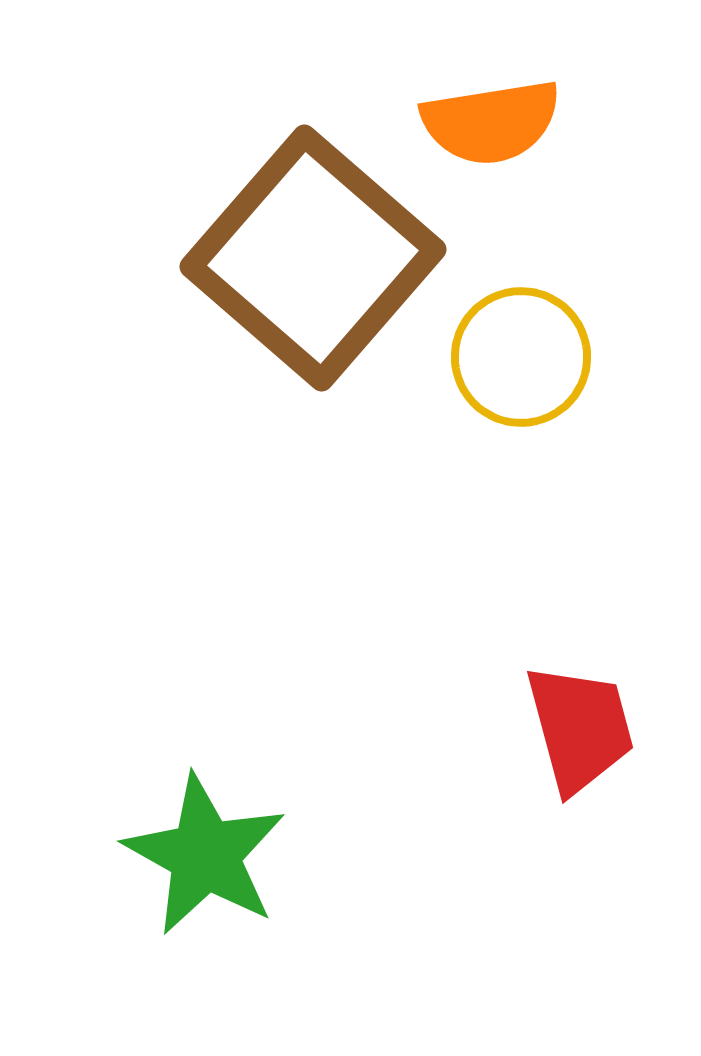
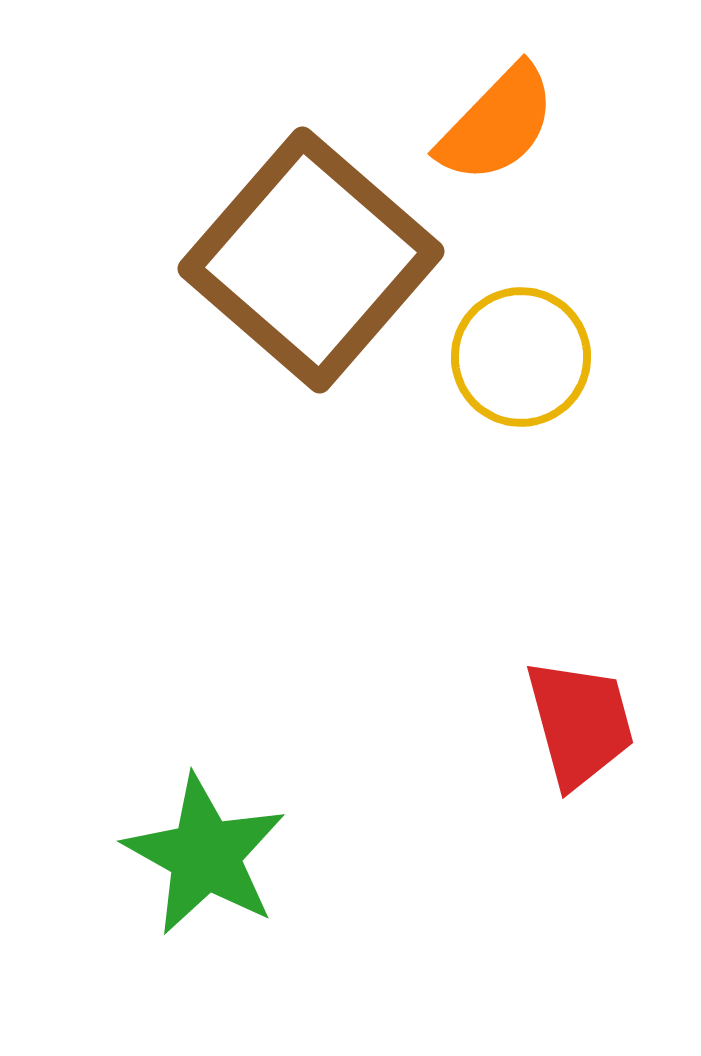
orange semicircle: moved 6 px right, 2 px down; rotated 37 degrees counterclockwise
brown square: moved 2 px left, 2 px down
red trapezoid: moved 5 px up
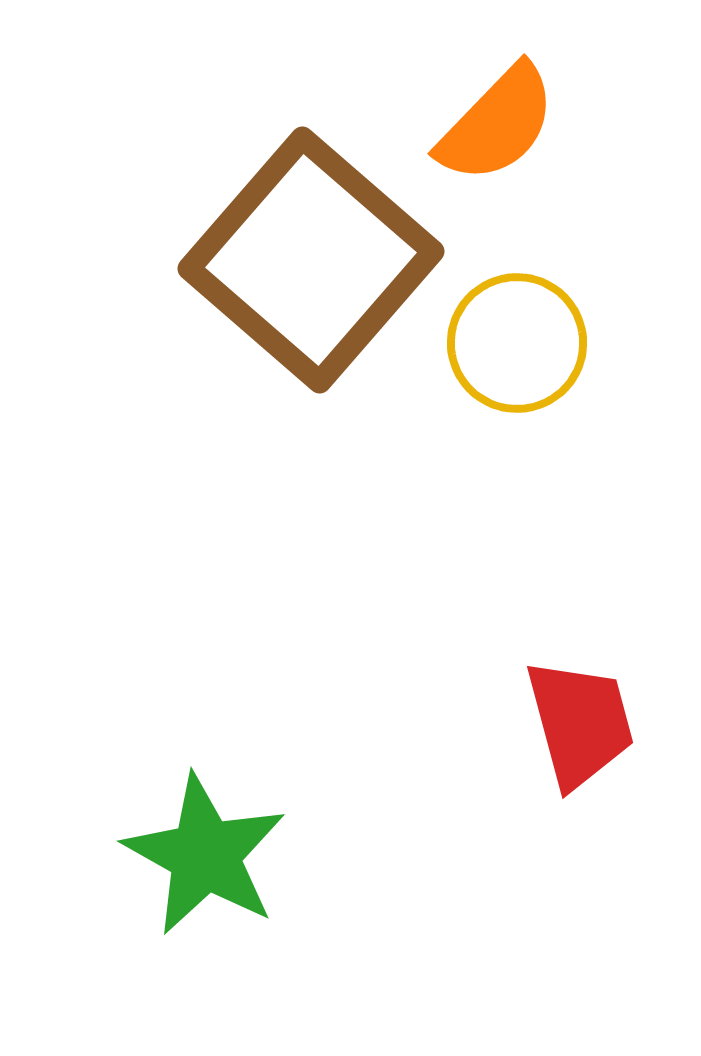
yellow circle: moved 4 px left, 14 px up
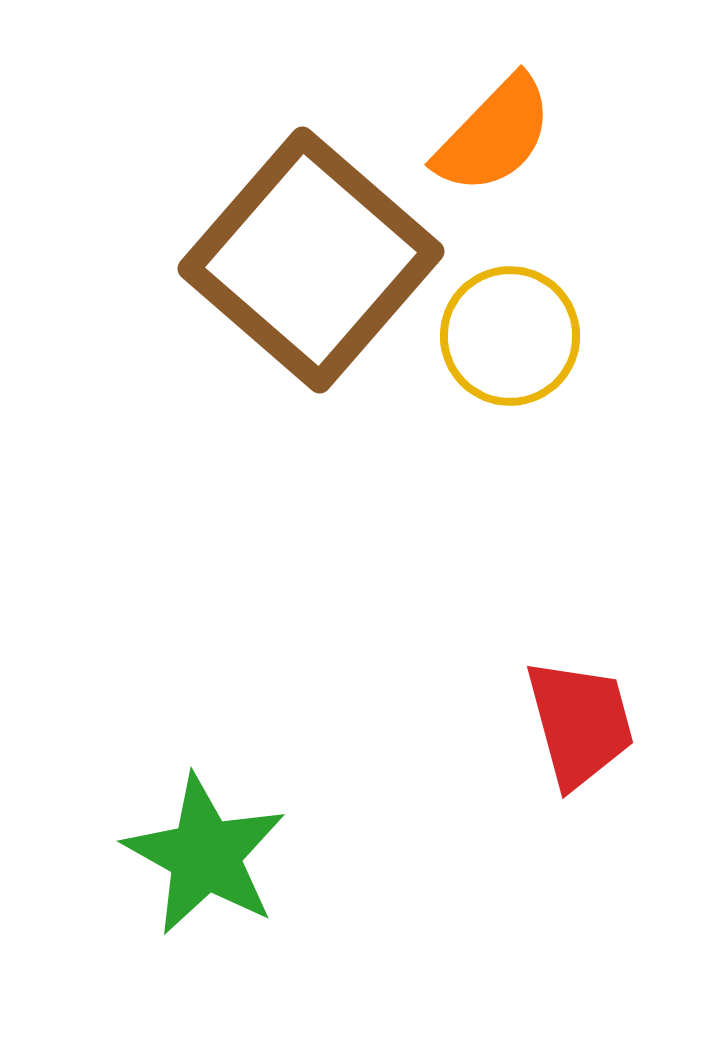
orange semicircle: moved 3 px left, 11 px down
yellow circle: moved 7 px left, 7 px up
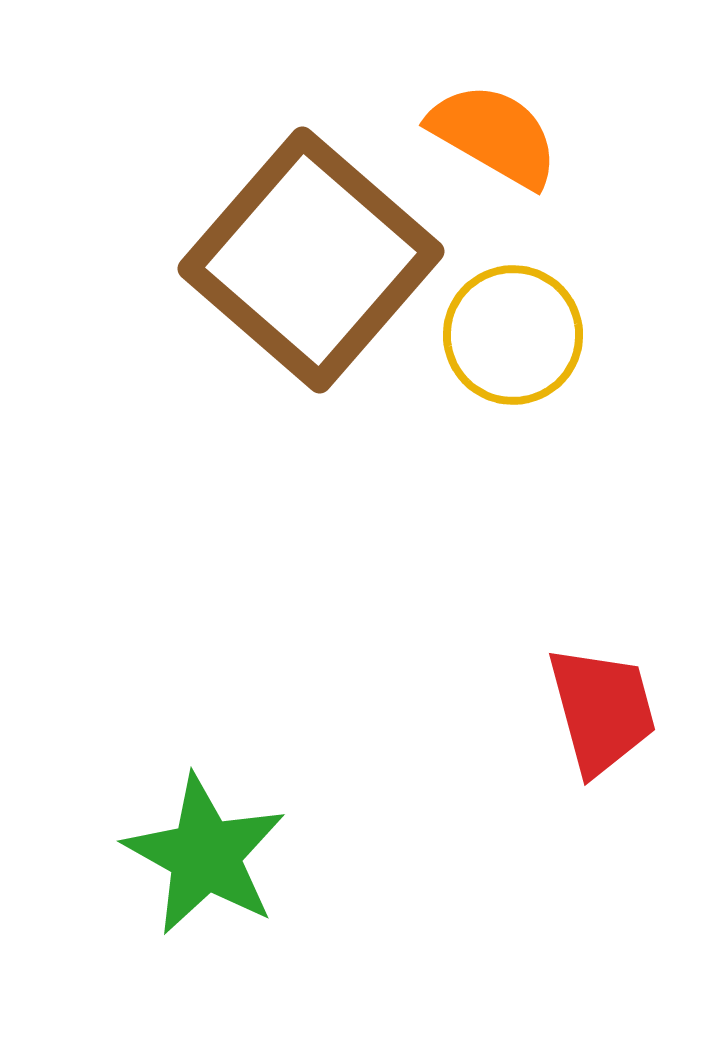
orange semicircle: rotated 104 degrees counterclockwise
yellow circle: moved 3 px right, 1 px up
red trapezoid: moved 22 px right, 13 px up
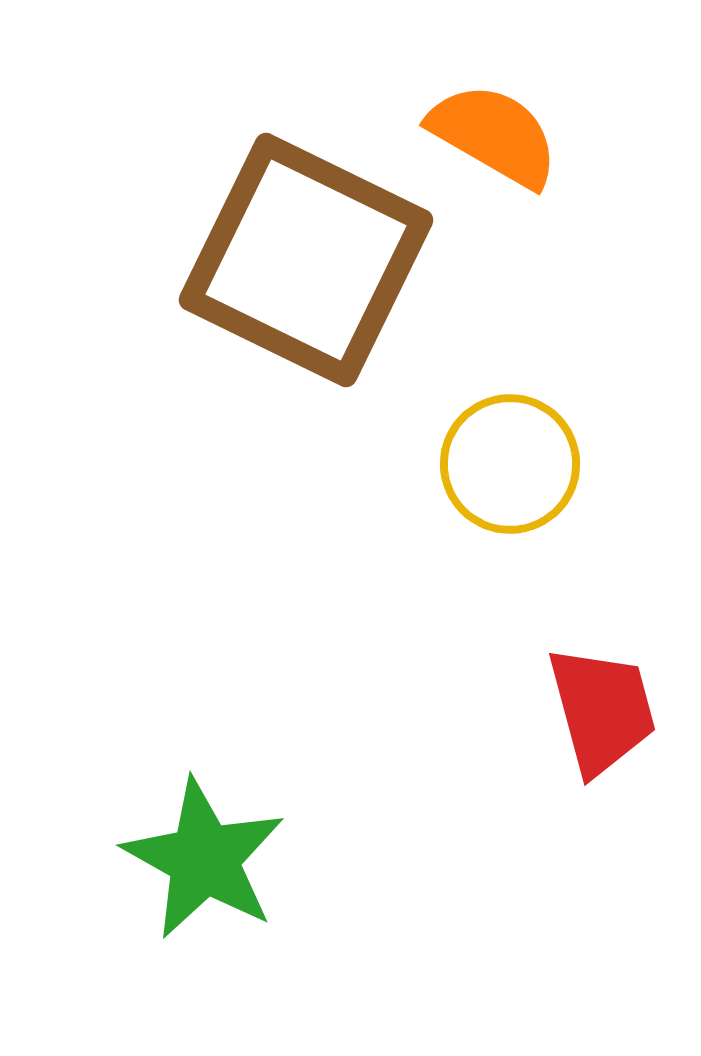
brown square: moved 5 px left; rotated 15 degrees counterclockwise
yellow circle: moved 3 px left, 129 px down
green star: moved 1 px left, 4 px down
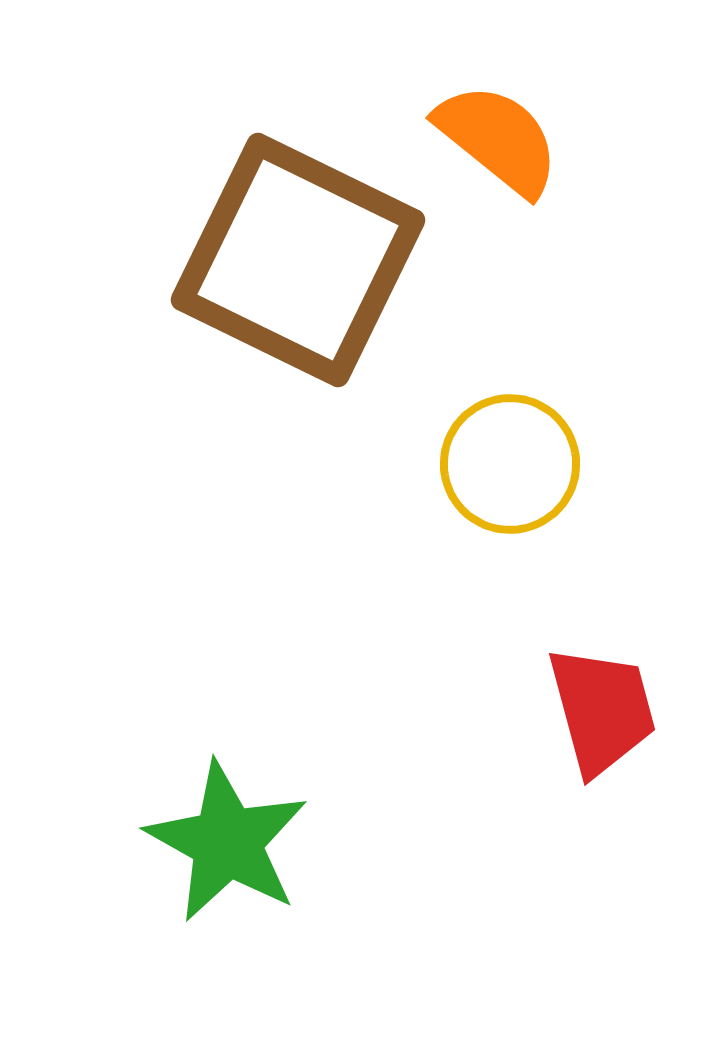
orange semicircle: moved 4 px right, 4 px down; rotated 9 degrees clockwise
brown square: moved 8 px left
green star: moved 23 px right, 17 px up
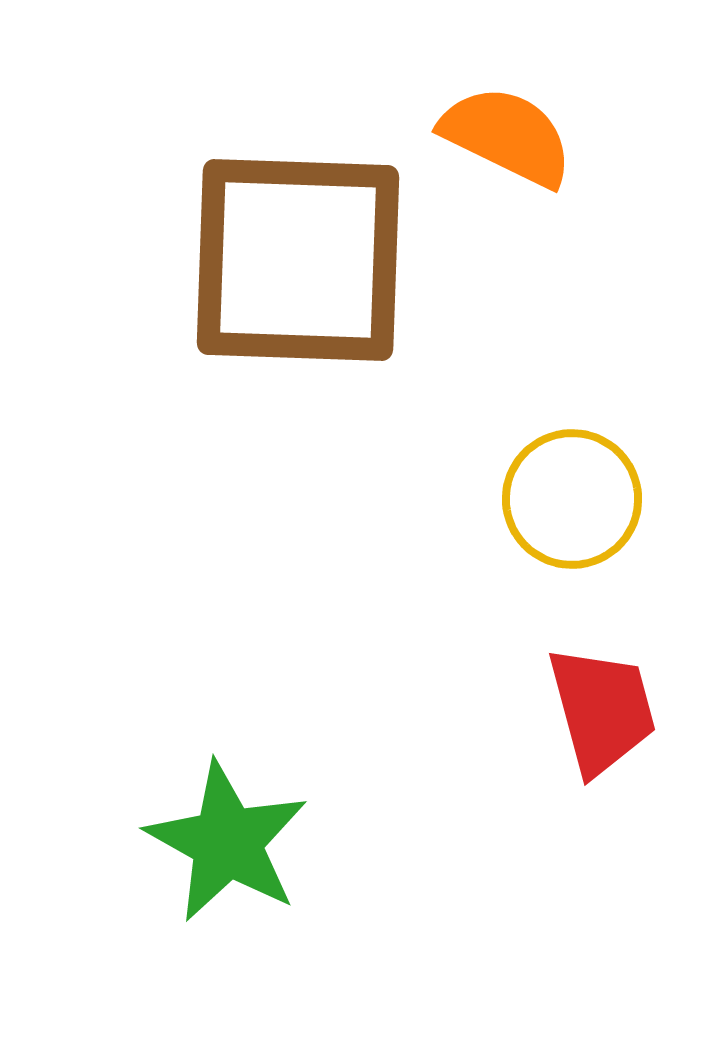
orange semicircle: moved 9 px right, 3 px up; rotated 13 degrees counterclockwise
brown square: rotated 24 degrees counterclockwise
yellow circle: moved 62 px right, 35 px down
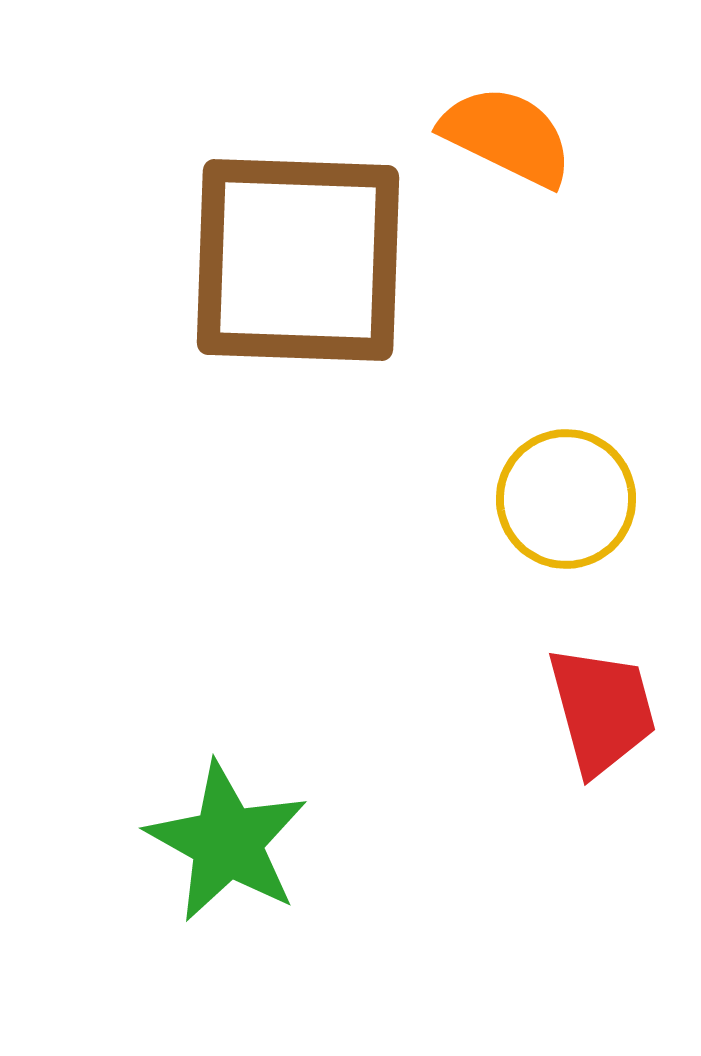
yellow circle: moved 6 px left
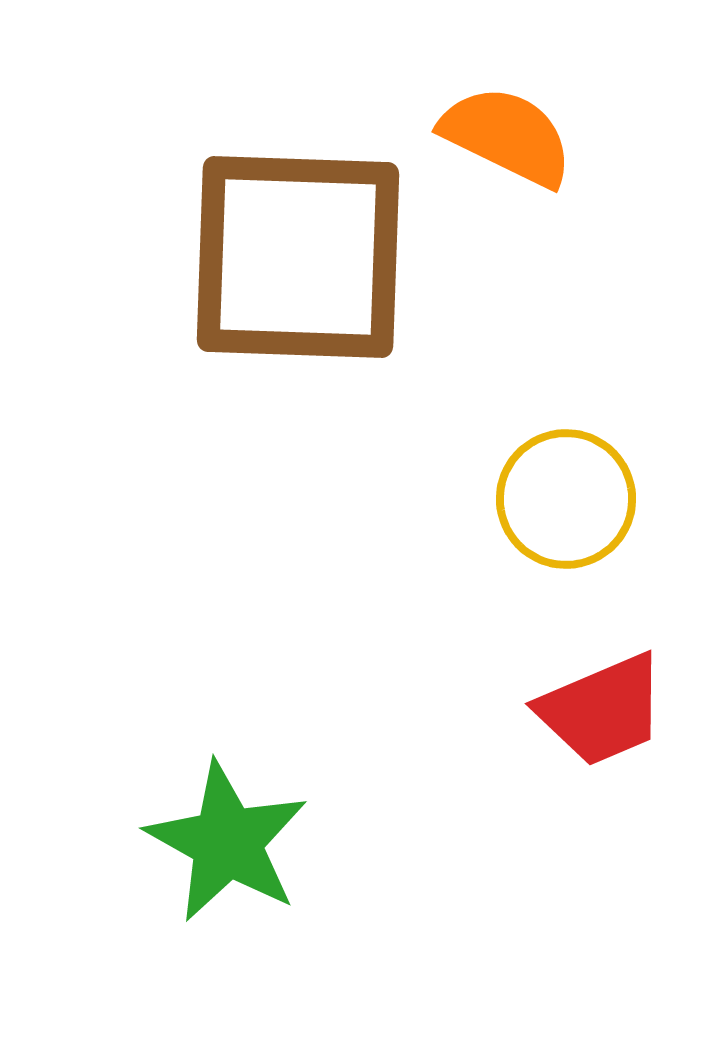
brown square: moved 3 px up
red trapezoid: rotated 82 degrees clockwise
